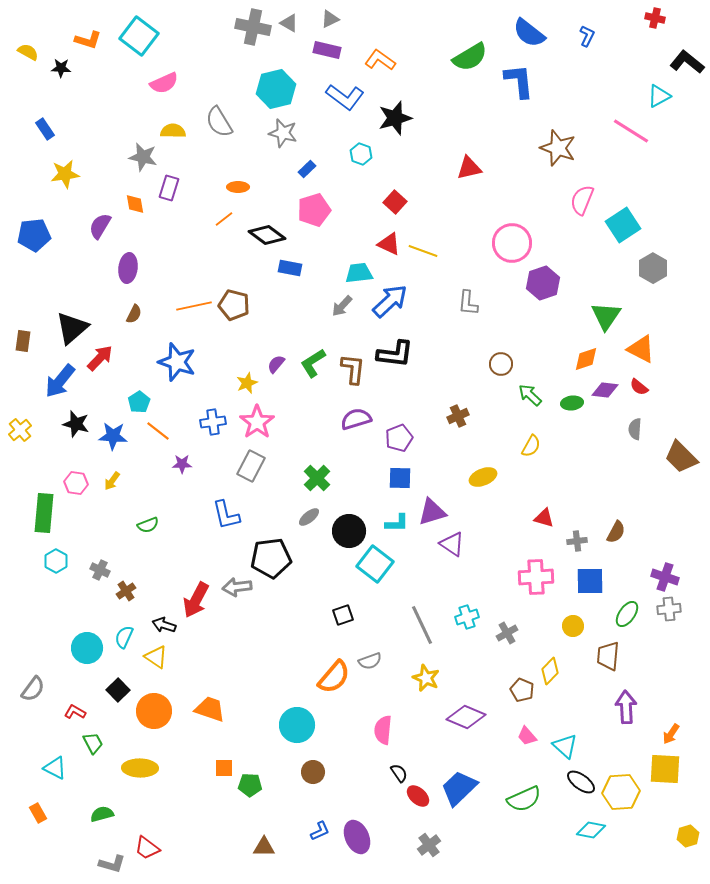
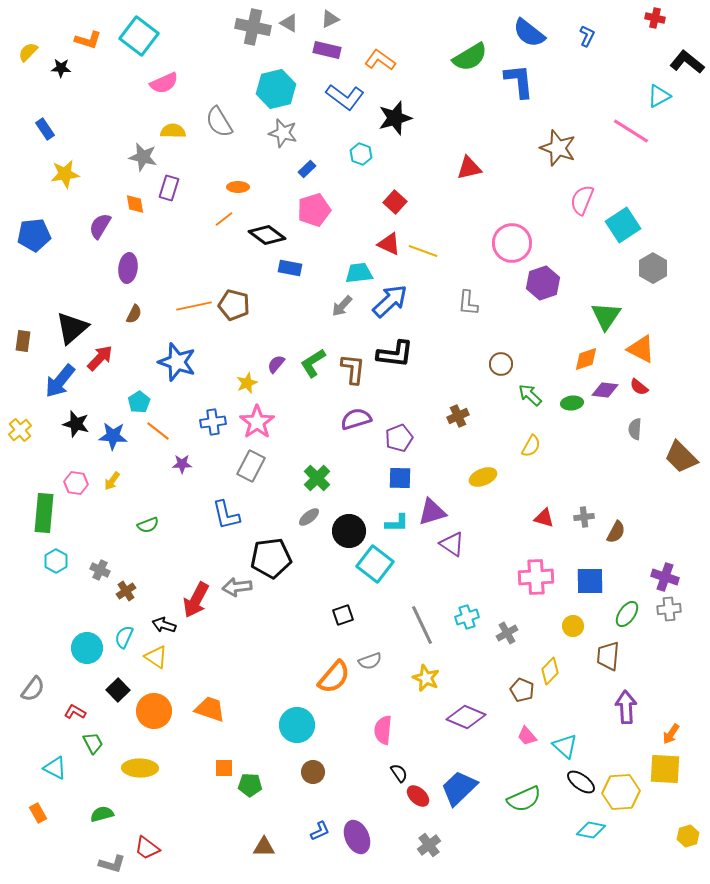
yellow semicircle at (28, 52): rotated 75 degrees counterclockwise
gray cross at (577, 541): moved 7 px right, 24 px up
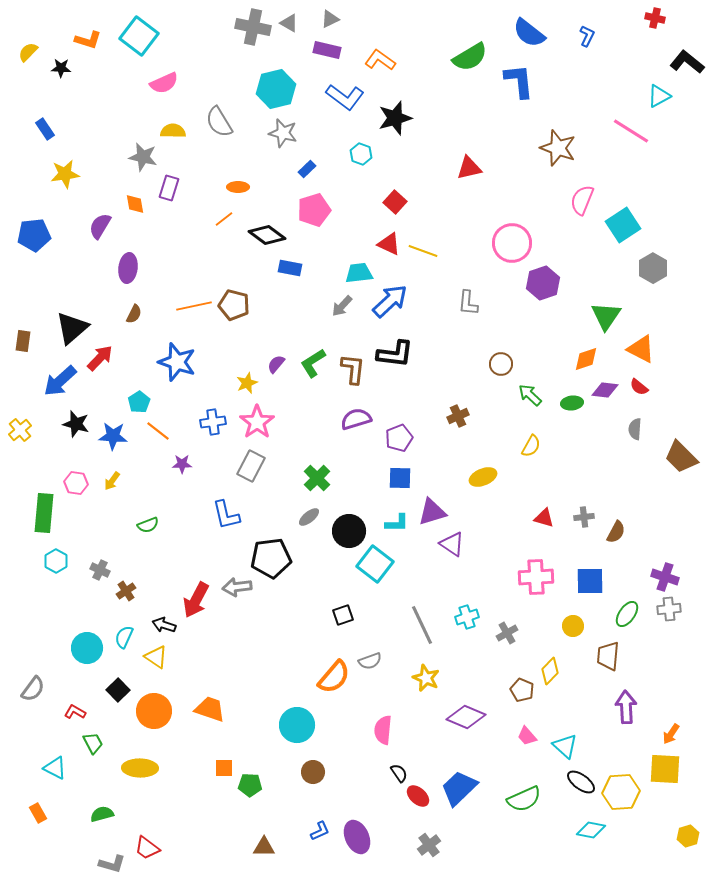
blue arrow at (60, 381): rotated 9 degrees clockwise
